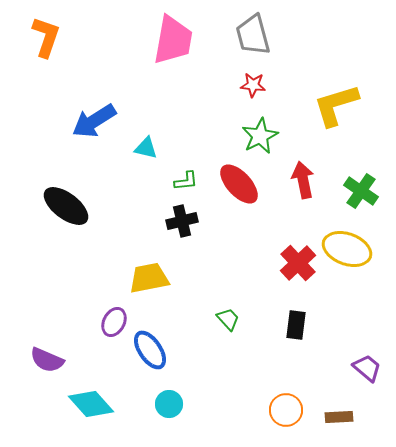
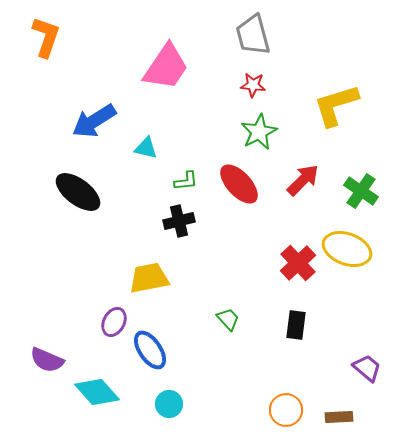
pink trapezoid: moved 7 px left, 27 px down; rotated 24 degrees clockwise
green star: moved 1 px left, 4 px up
red arrow: rotated 57 degrees clockwise
black ellipse: moved 12 px right, 14 px up
black cross: moved 3 px left
cyan diamond: moved 6 px right, 12 px up
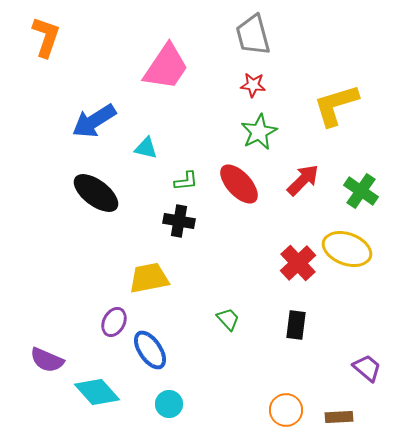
black ellipse: moved 18 px right, 1 px down
black cross: rotated 24 degrees clockwise
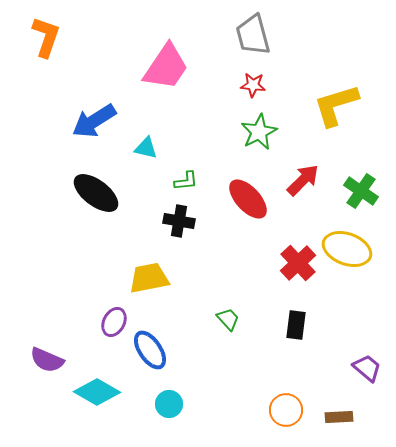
red ellipse: moved 9 px right, 15 px down
cyan diamond: rotated 18 degrees counterclockwise
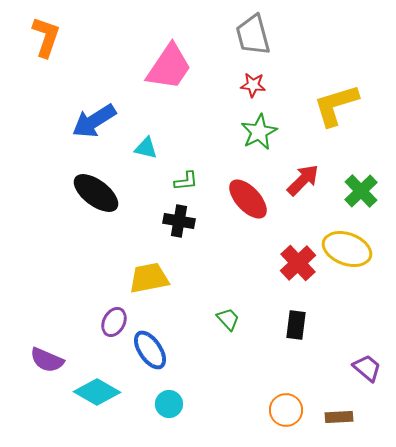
pink trapezoid: moved 3 px right
green cross: rotated 12 degrees clockwise
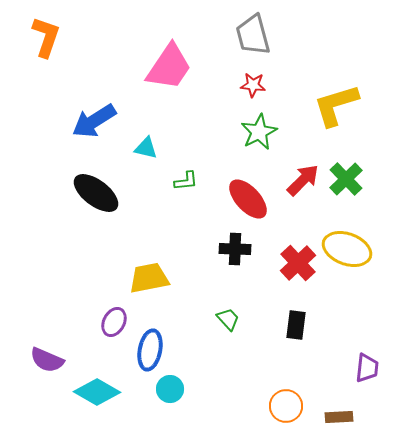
green cross: moved 15 px left, 12 px up
black cross: moved 56 px right, 28 px down; rotated 8 degrees counterclockwise
blue ellipse: rotated 45 degrees clockwise
purple trapezoid: rotated 56 degrees clockwise
cyan circle: moved 1 px right, 15 px up
orange circle: moved 4 px up
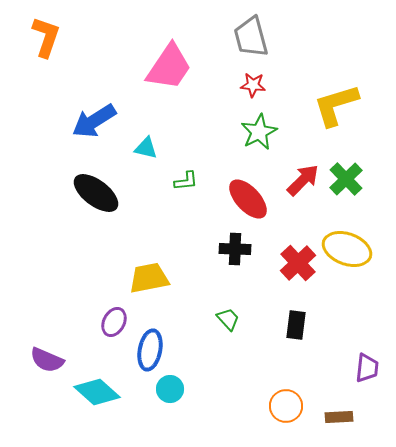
gray trapezoid: moved 2 px left, 2 px down
cyan diamond: rotated 12 degrees clockwise
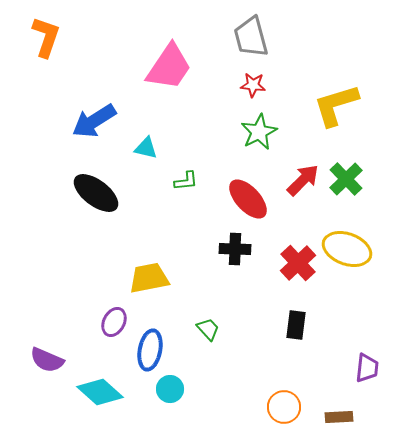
green trapezoid: moved 20 px left, 10 px down
cyan diamond: moved 3 px right
orange circle: moved 2 px left, 1 px down
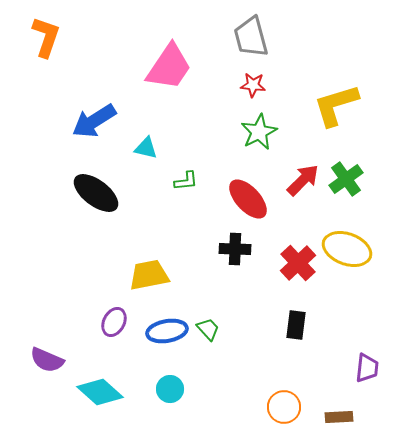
green cross: rotated 8 degrees clockwise
yellow trapezoid: moved 3 px up
blue ellipse: moved 17 px right, 19 px up; rotated 69 degrees clockwise
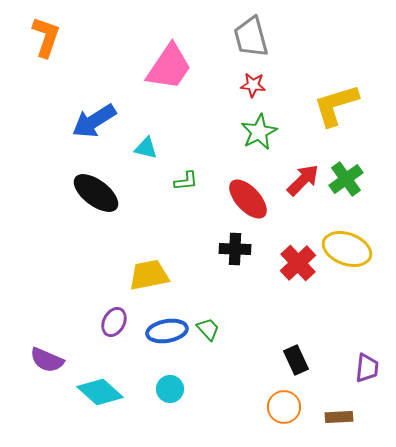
black rectangle: moved 35 px down; rotated 32 degrees counterclockwise
